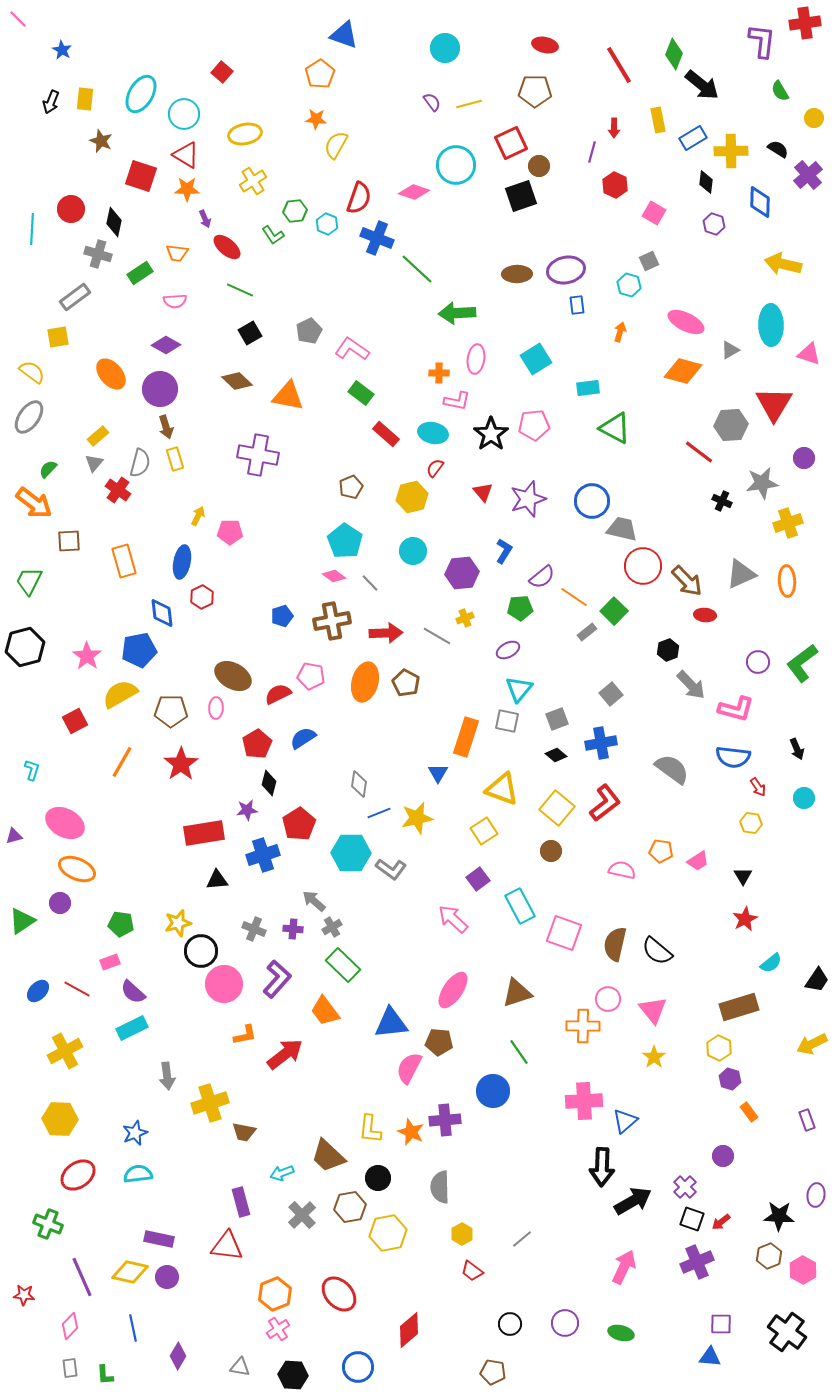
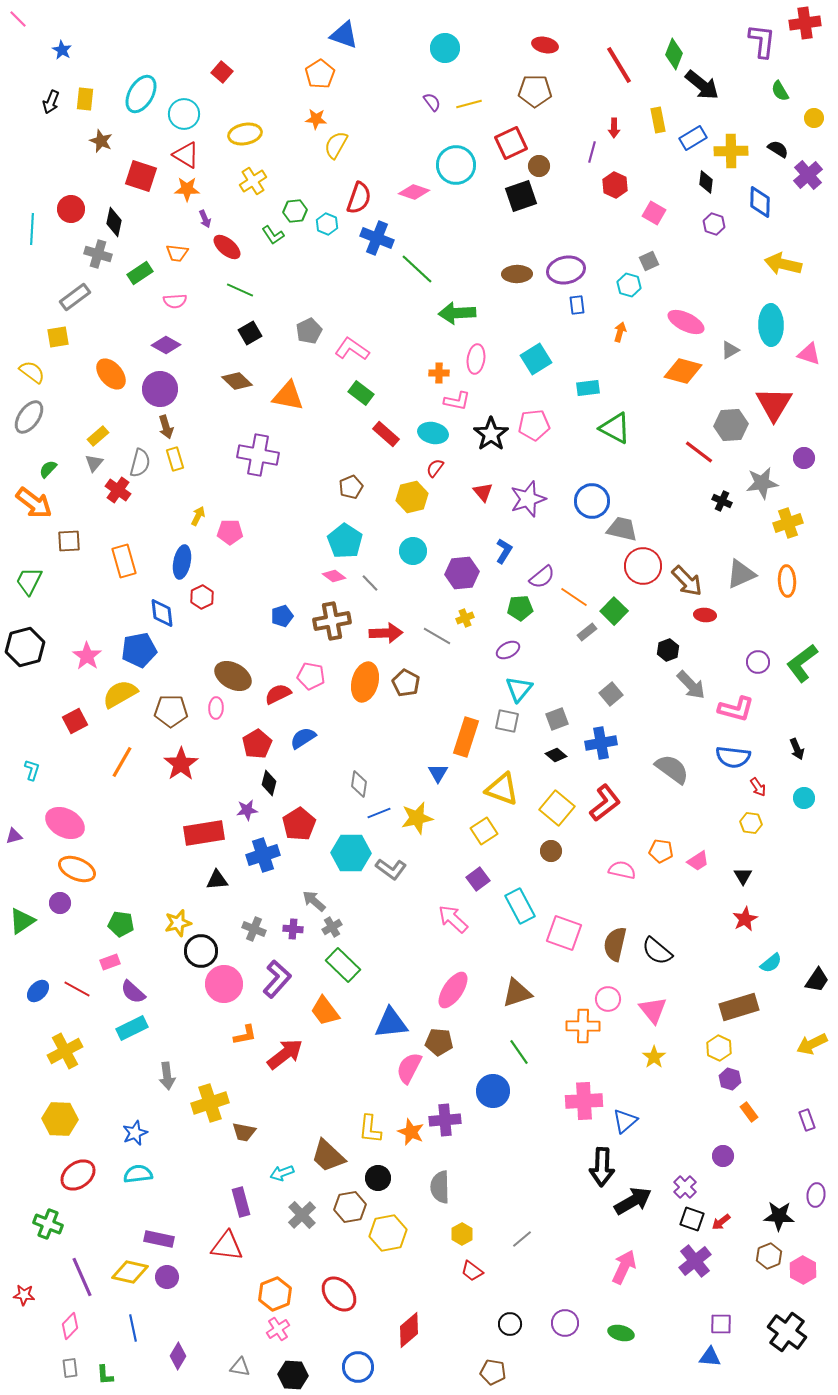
purple cross at (697, 1262): moved 2 px left, 1 px up; rotated 16 degrees counterclockwise
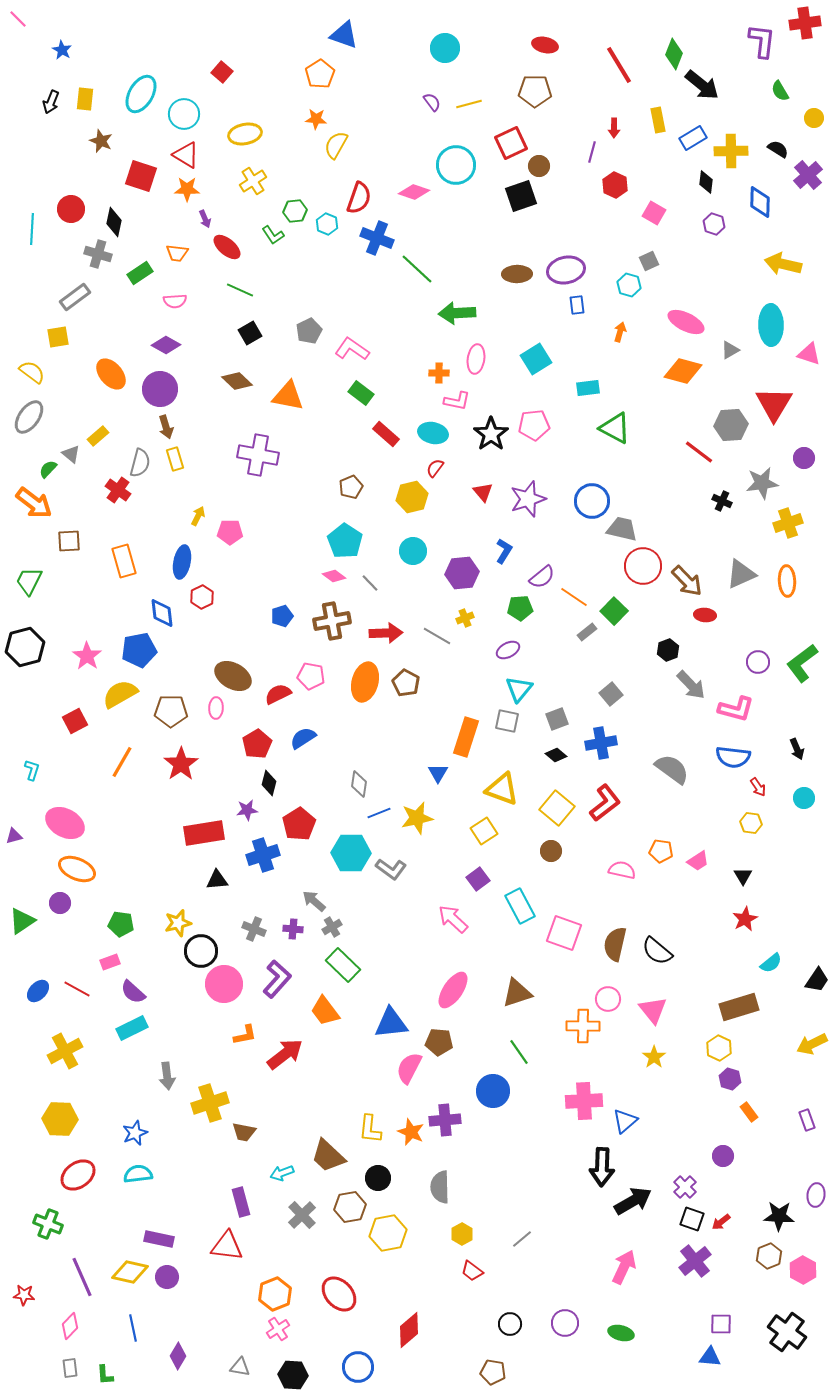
gray triangle at (94, 463): moved 23 px left, 9 px up; rotated 30 degrees counterclockwise
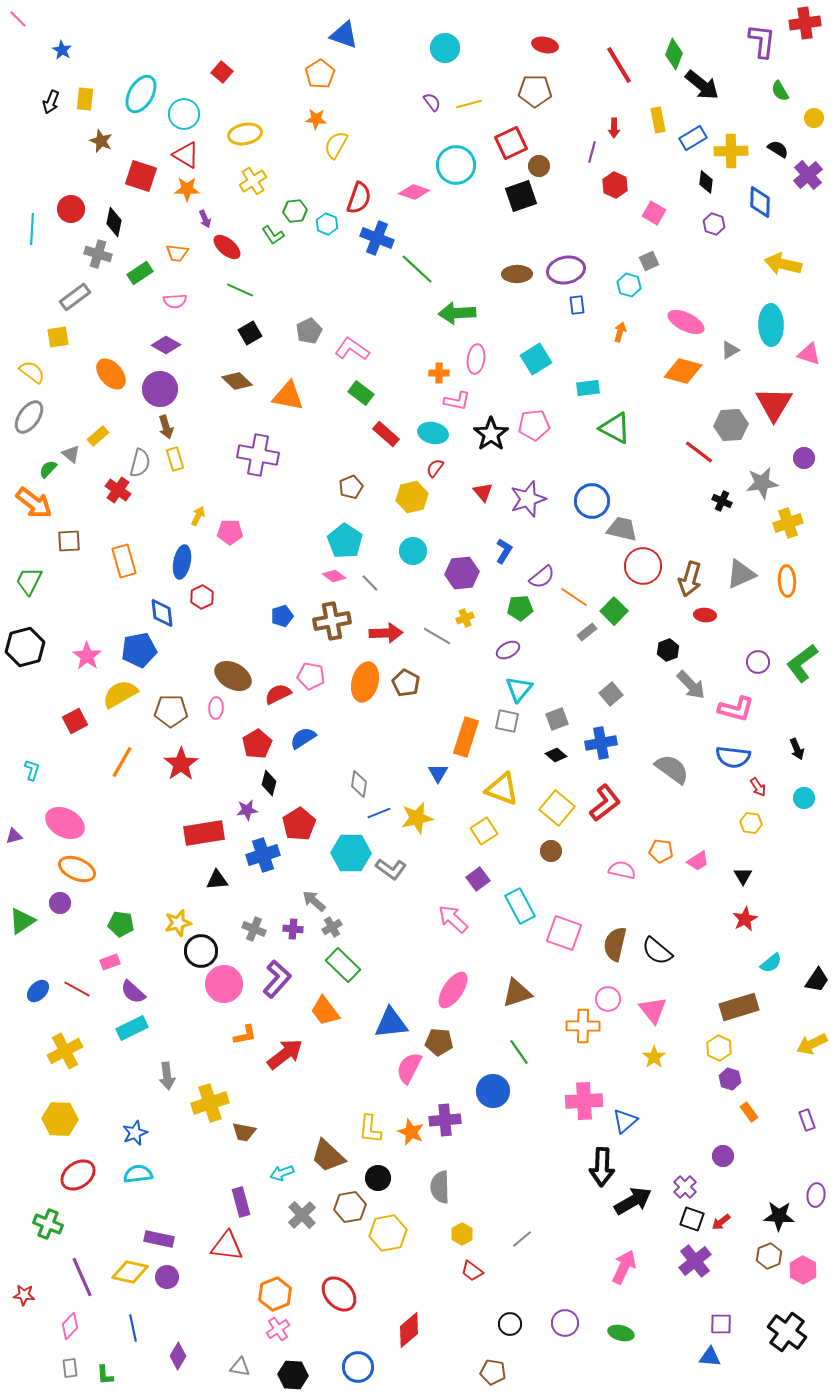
brown arrow at (687, 581): moved 3 px right, 2 px up; rotated 60 degrees clockwise
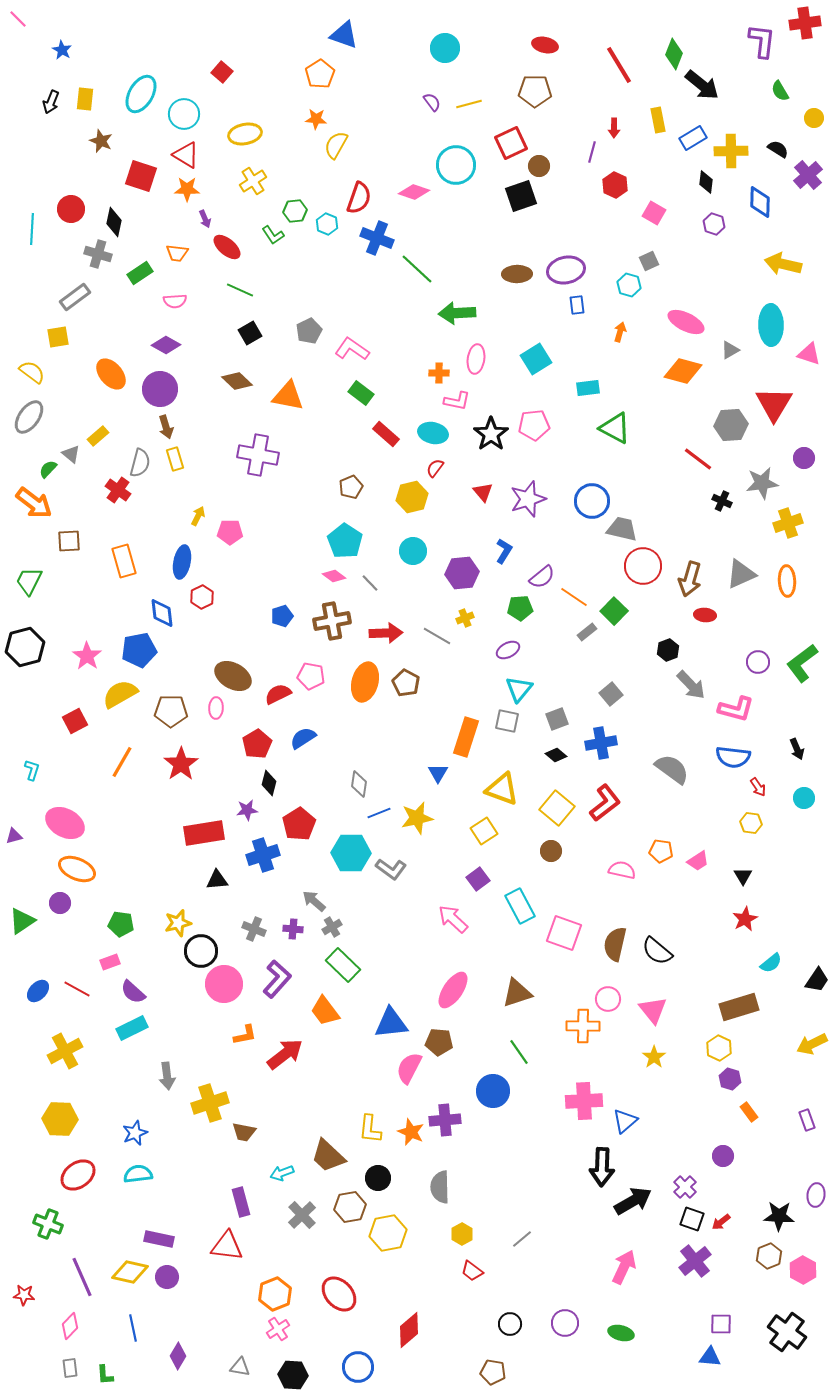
red line at (699, 452): moved 1 px left, 7 px down
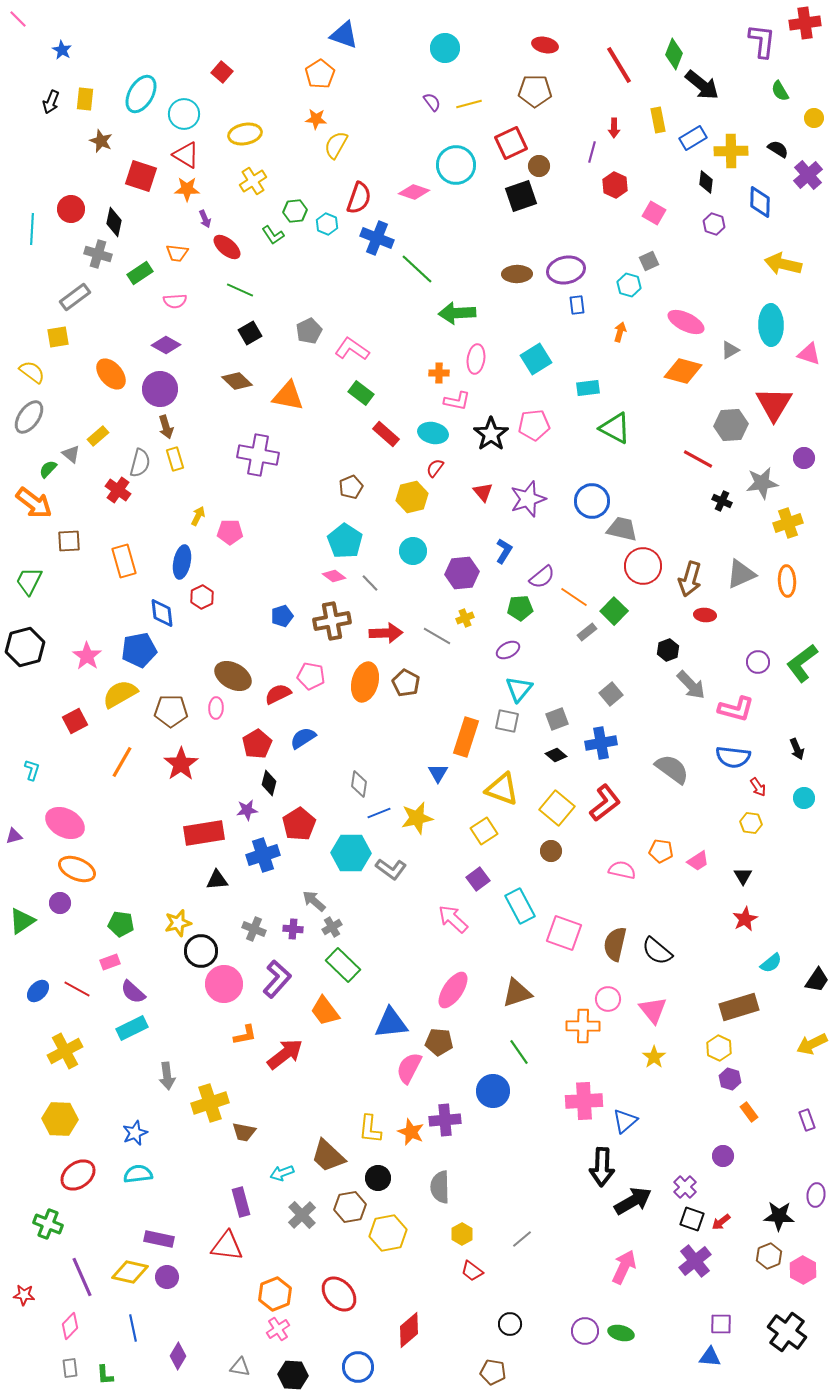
red line at (698, 459): rotated 8 degrees counterclockwise
purple circle at (565, 1323): moved 20 px right, 8 px down
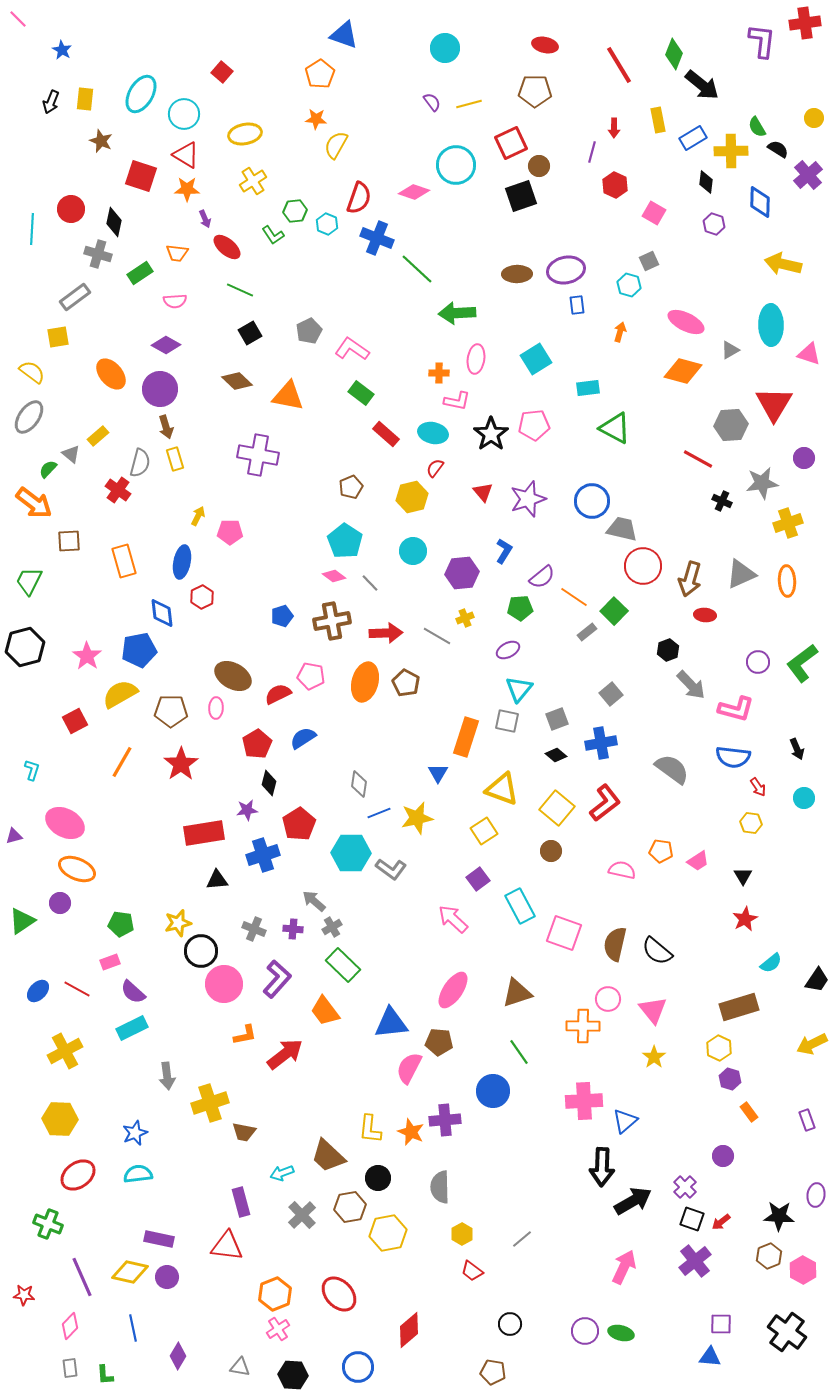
green semicircle at (780, 91): moved 23 px left, 36 px down
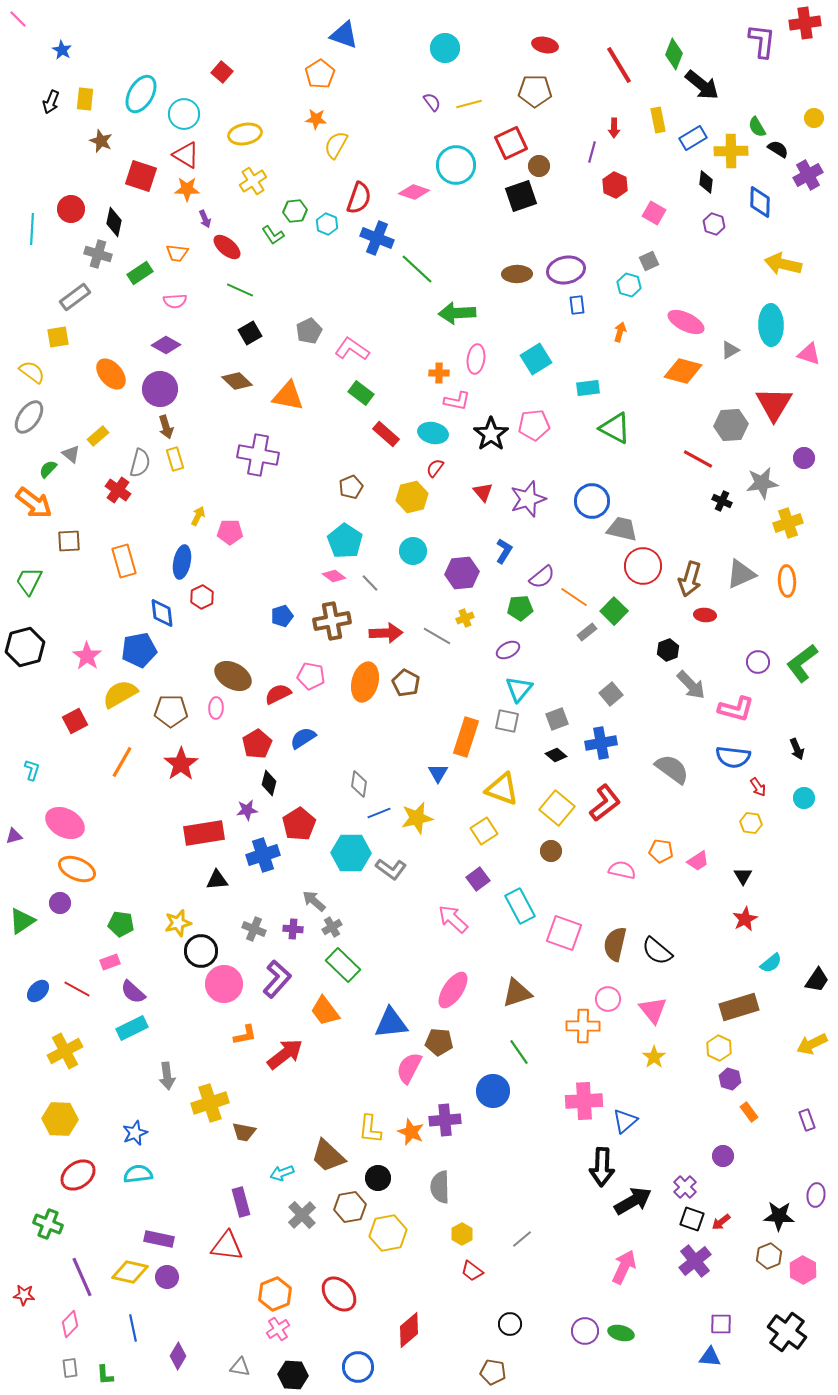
purple cross at (808, 175): rotated 12 degrees clockwise
pink diamond at (70, 1326): moved 2 px up
